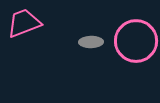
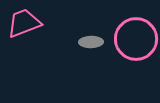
pink circle: moved 2 px up
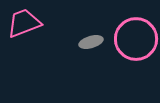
gray ellipse: rotated 15 degrees counterclockwise
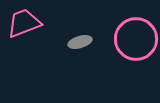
gray ellipse: moved 11 px left
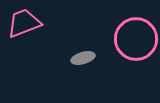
gray ellipse: moved 3 px right, 16 px down
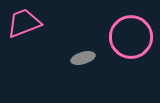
pink circle: moved 5 px left, 2 px up
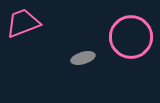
pink trapezoid: moved 1 px left
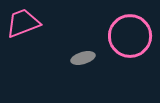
pink circle: moved 1 px left, 1 px up
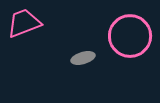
pink trapezoid: moved 1 px right
